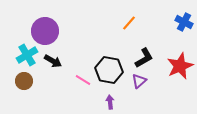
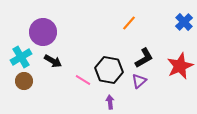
blue cross: rotated 18 degrees clockwise
purple circle: moved 2 px left, 1 px down
cyan cross: moved 6 px left, 2 px down
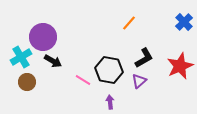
purple circle: moved 5 px down
brown circle: moved 3 px right, 1 px down
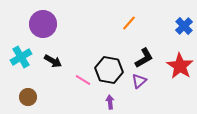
blue cross: moved 4 px down
purple circle: moved 13 px up
red star: rotated 16 degrees counterclockwise
brown circle: moved 1 px right, 15 px down
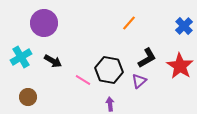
purple circle: moved 1 px right, 1 px up
black L-shape: moved 3 px right
purple arrow: moved 2 px down
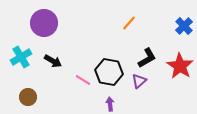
black hexagon: moved 2 px down
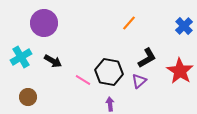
red star: moved 5 px down
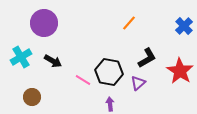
purple triangle: moved 1 px left, 2 px down
brown circle: moved 4 px right
